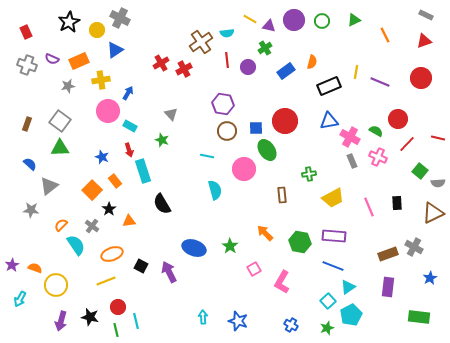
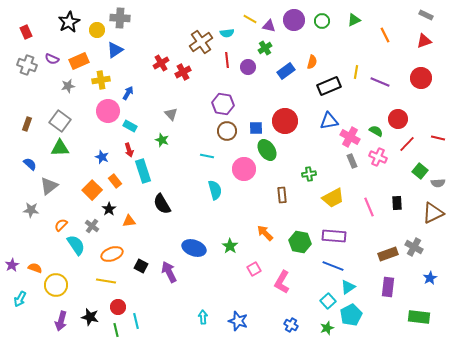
gray cross at (120, 18): rotated 24 degrees counterclockwise
red cross at (184, 69): moved 1 px left, 3 px down
yellow line at (106, 281): rotated 30 degrees clockwise
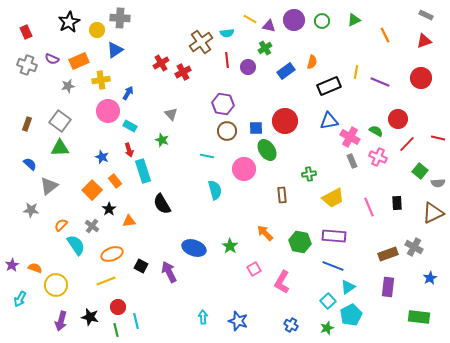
yellow line at (106, 281): rotated 30 degrees counterclockwise
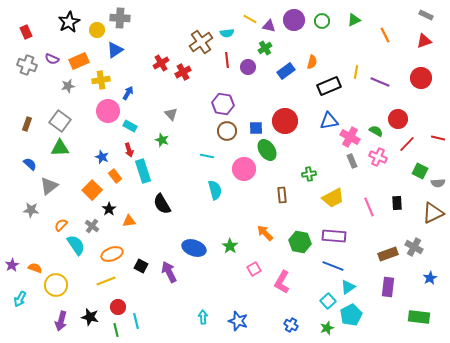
green square at (420, 171): rotated 14 degrees counterclockwise
orange rectangle at (115, 181): moved 5 px up
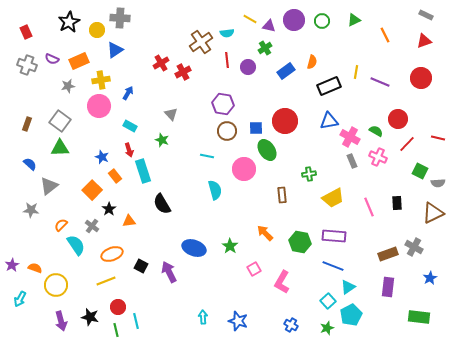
pink circle at (108, 111): moved 9 px left, 5 px up
purple arrow at (61, 321): rotated 30 degrees counterclockwise
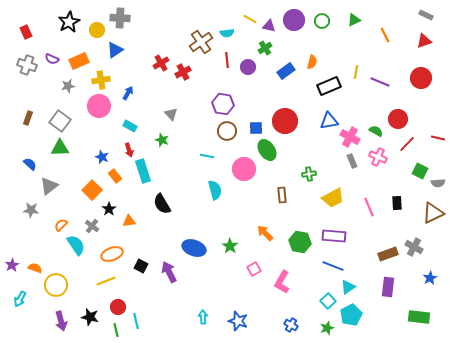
brown rectangle at (27, 124): moved 1 px right, 6 px up
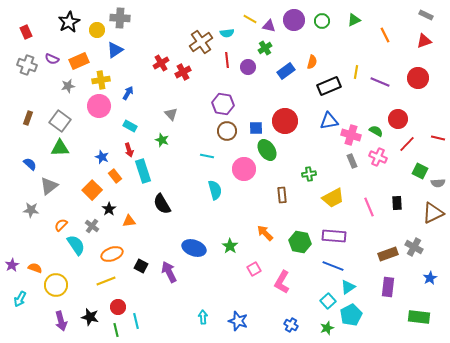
red circle at (421, 78): moved 3 px left
pink cross at (350, 137): moved 1 px right, 2 px up; rotated 12 degrees counterclockwise
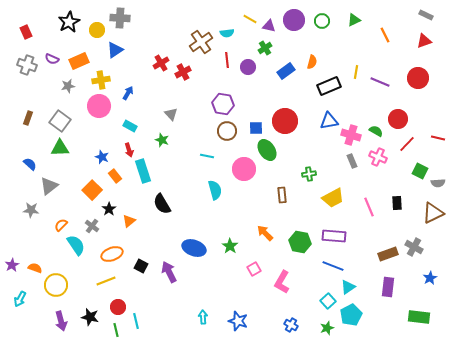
orange triangle at (129, 221): rotated 32 degrees counterclockwise
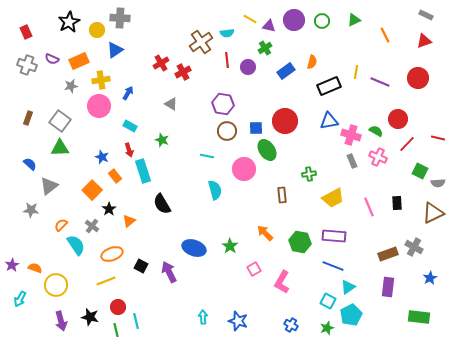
gray star at (68, 86): moved 3 px right
gray triangle at (171, 114): moved 10 px up; rotated 16 degrees counterclockwise
cyan square at (328, 301): rotated 21 degrees counterclockwise
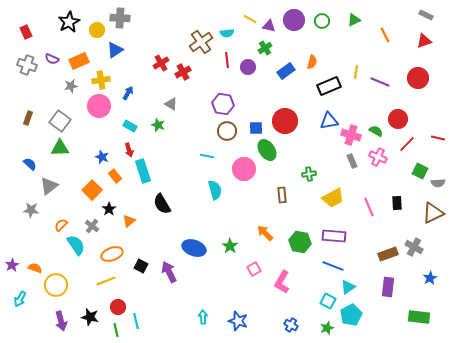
green star at (162, 140): moved 4 px left, 15 px up
